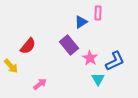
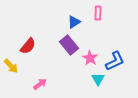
blue triangle: moved 7 px left
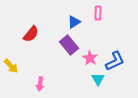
red semicircle: moved 3 px right, 12 px up
pink arrow: rotated 136 degrees clockwise
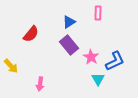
blue triangle: moved 5 px left
pink star: moved 1 px right, 1 px up
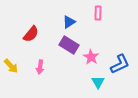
purple rectangle: rotated 18 degrees counterclockwise
blue L-shape: moved 5 px right, 3 px down
cyan triangle: moved 3 px down
pink arrow: moved 17 px up
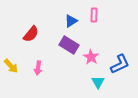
pink rectangle: moved 4 px left, 2 px down
blue triangle: moved 2 px right, 1 px up
pink arrow: moved 2 px left, 1 px down
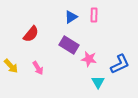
blue triangle: moved 4 px up
pink star: moved 2 px left, 2 px down; rotated 21 degrees counterclockwise
pink arrow: rotated 40 degrees counterclockwise
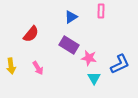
pink rectangle: moved 7 px right, 4 px up
pink star: moved 1 px up
yellow arrow: rotated 35 degrees clockwise
cyan triangle: moved 4 px left, 4 px up
